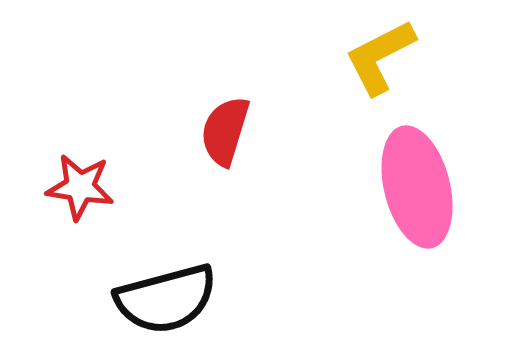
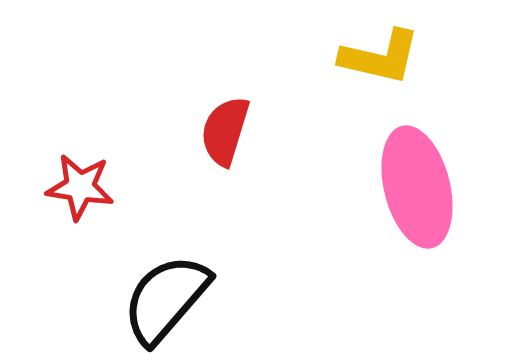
yellow L-shape: rotated 140 degrees counterclockwise
black semicircle: rotated 146 degrees clockwise
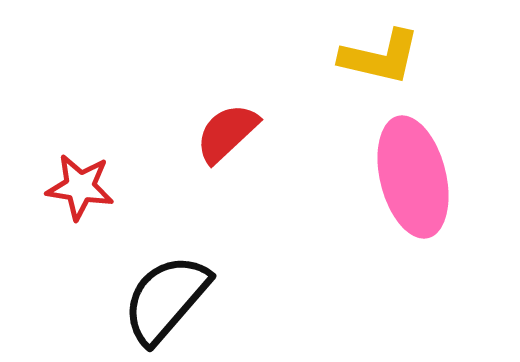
red semicircle: moved 2 px right, 2 px down; rotated 30 degrees clockwise
pink ellipse: moved 4 px left, 10 px up
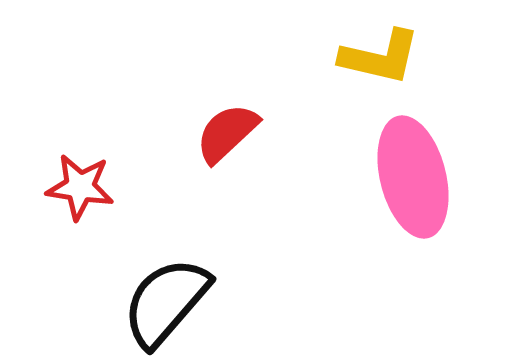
black semicircle: moved 3 px down
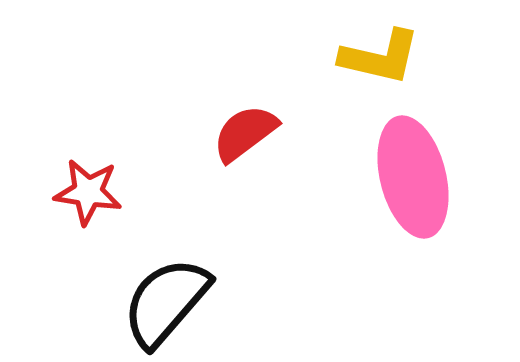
red semicircle: moved 18 px right; rotated 6 degrees clockwise
red star: moved 8 px right, 5 px down
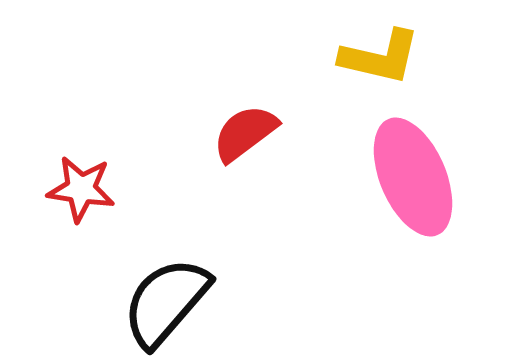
pink ellipse: rotated 9 degrees counterclockwise
red star: moved 7 px left, 3 px up
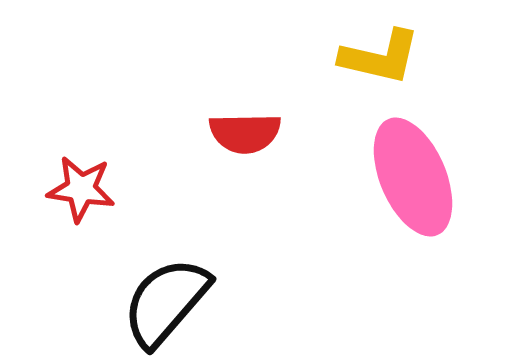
red semicircle: rotated 144 degrees counterclockwise
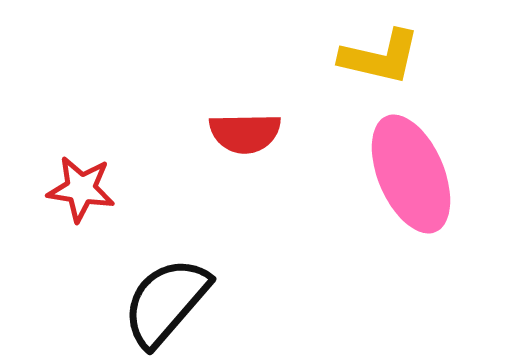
pink ellipse: moved 2 px left, 3 px up
